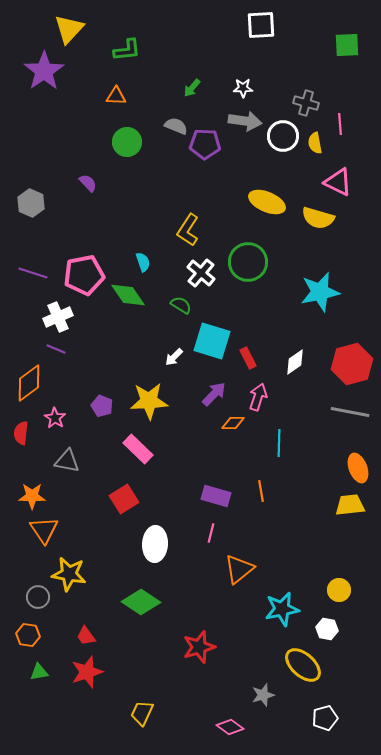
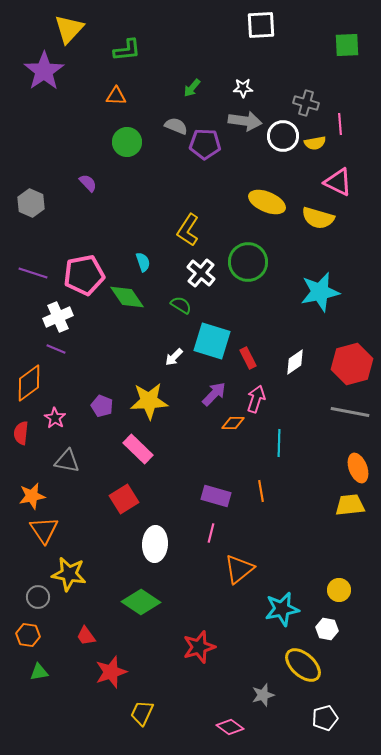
yellow semicircle at (315, 143): rotated 90 degrees counterclockwise
green diamond at (128, 295): moved 1 px left, 2 px down
pink arrow at (258, 397): moved 2 px left, 2 px down
orange star at (32, 496): rotated 12 degrees counterclockwise
red star at (87, 672): moved 24 px right
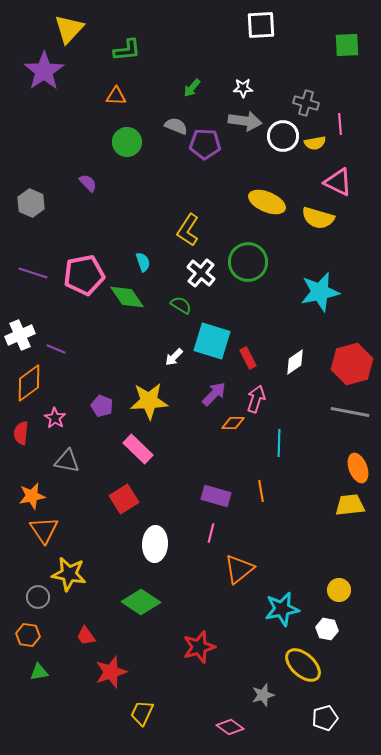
white cross at (58, 317): moved 38 px left, 18 px down
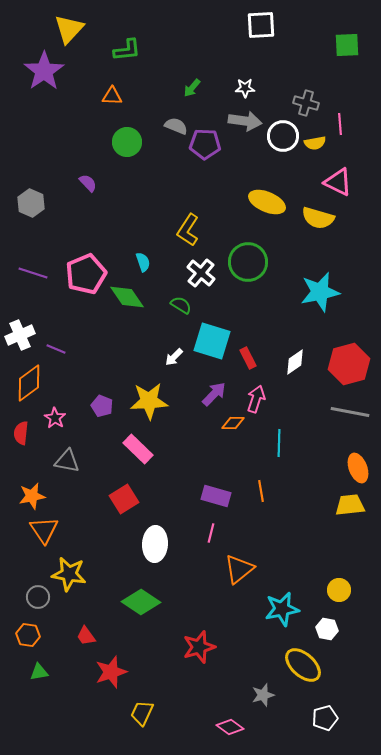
white star at (243, 88): moved 2 px right
orange triangle at (116, 96): moved 4 px left
pink pentagon at (84, 275): moved 2 px right, 1 px up; rotated 12 degrees counterclockwise
red hexagon at (352, 364): moved 3 px left
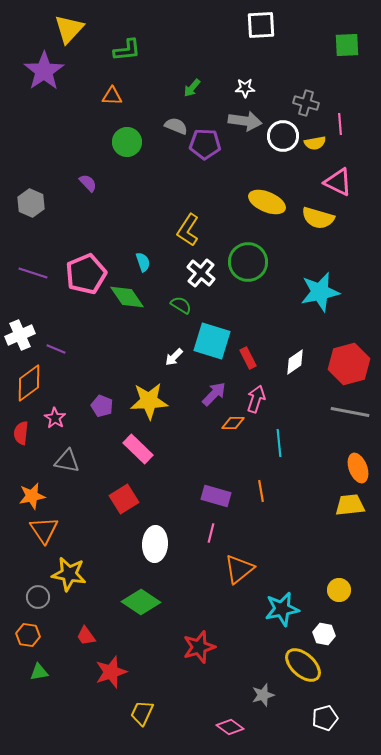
cyan line at (279, 443): rotated 8 degrees counterclockwise
white hexagon at (327, 629): moved 3 px left, 5 px down
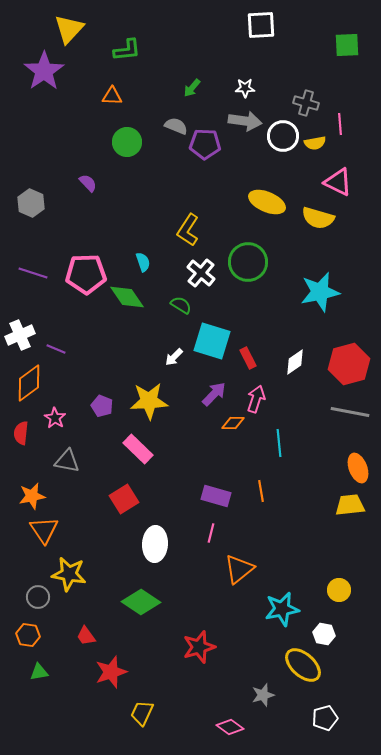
pink pentagon at (86, 274): rotated 21 degrees clockwise
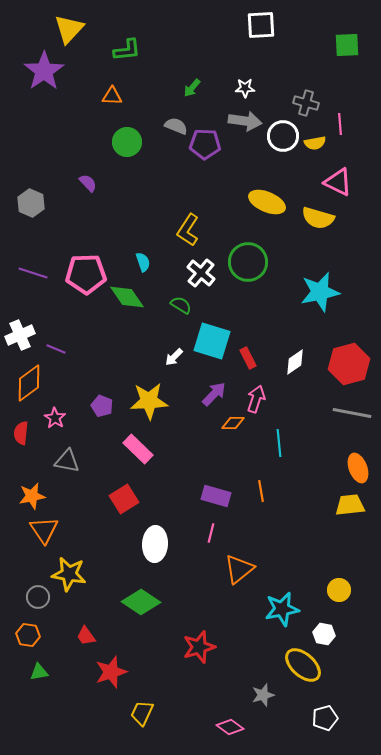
gray line at (350, 412): moved 2 px right, 1 px down
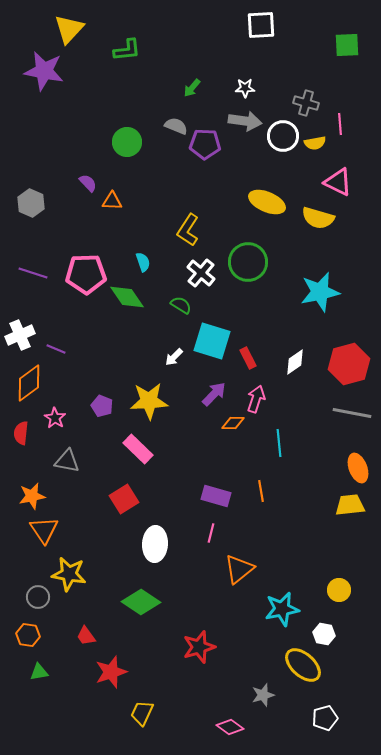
purple star at (44, 71): rotated 27 degrees counterclockwise
orange triangle at (112, 96): moved 105 px down
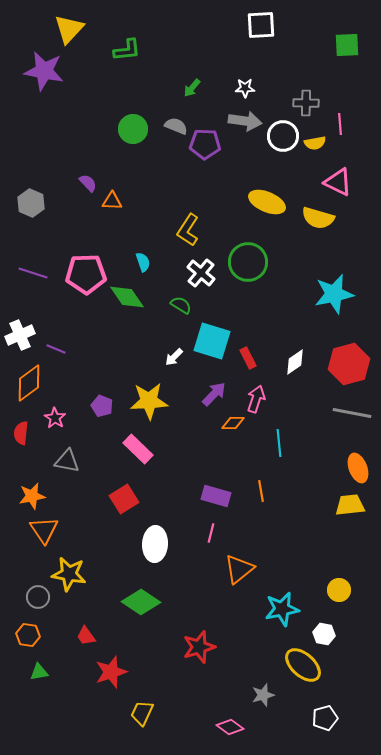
gray cross at (306, 103): rotated 15 degrees counterclockwise
green circle at (127, 142): moved 6 px right, 13 px up
cyan star at (320, 292): moved 14 px right, 2 px down
